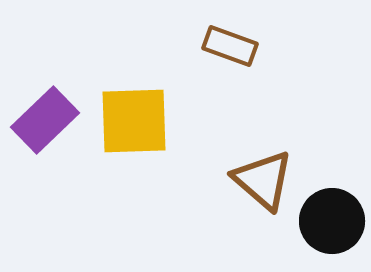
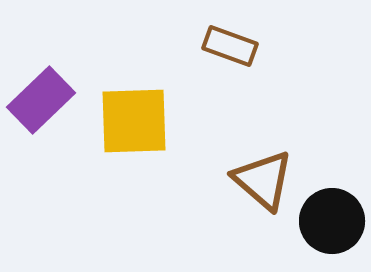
purple rectangle: moved 4 px left, 20 px up
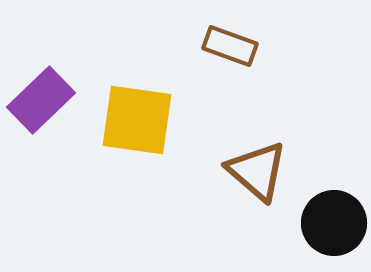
yellow square: moved 3 px right, 1 px up; rotated 10 degrees clockwise
brown triangle: moved 6 px left, 9 px up
black circle: moved 2 px right, 2 px down
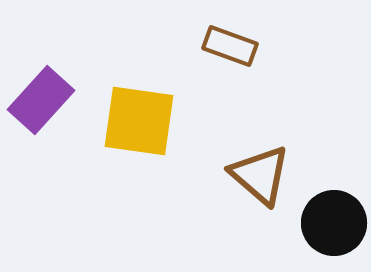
purple rectangle: rotated 4 degrees counterclockwise
yellow square: moved 2 px right, 1 px down
brown triangle: moved 3 px right, 4 px down
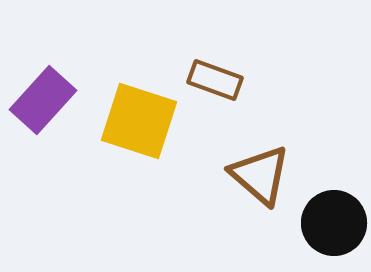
brown rectangle: moved 15 px left, 34 px down
purple rectangle: moved 2 px right
yellow square: rotated 10 degrees clockwise
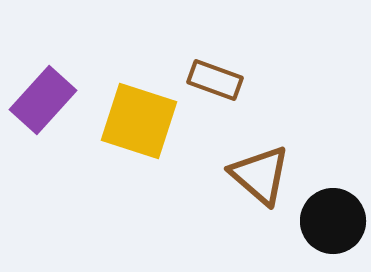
black circle: moved 1 px left, 2 px up
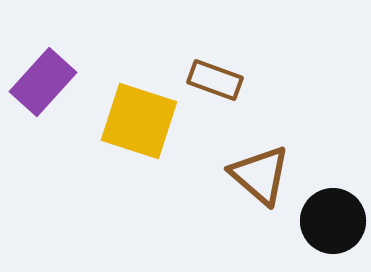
purple rectangle: moved 18 px up
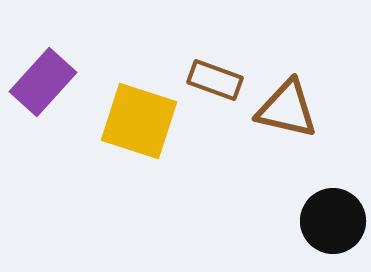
brown triangle: moved 27 px right, 66 px up; rotated 28 degrees counterclockwise
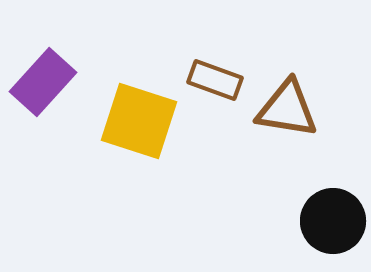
brown triangle: rotated 4 degrees counterclockwise
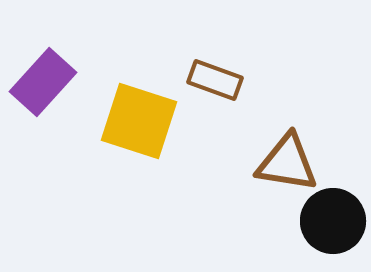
brown triangle: moved 54 px down
